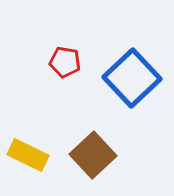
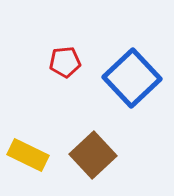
red pentagon: rotated 16 degrees counterclockwise
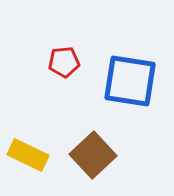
red pentagon: moved 1 px left
blue square: moved 2 px left, 3 px down; rotated 38 degrees counterclockwise
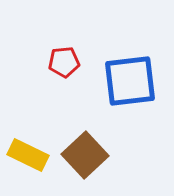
blue square: rotated 16 degrees counterclockwise
brown square: moved 8 px left
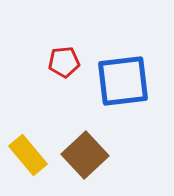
blue square: moved 7 px left
yellow rectangle: rotated 24 degrees clockwise
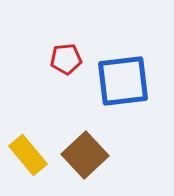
red pentagon: moved 2 px right, 3 px up
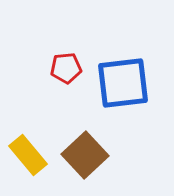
red pentagon: moved 9 px down
blue square: moved 2 px down
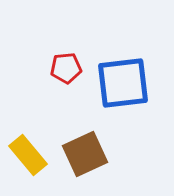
brown square: moved 1 px up; rotated 18 degrees clockwise
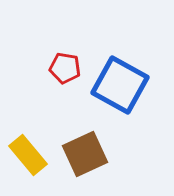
red pentagon: moved 1 px left; rotated 16 degrees clockwise
blue square: moved 3 px left, 2 px down; rotated 36 degrees clockwise
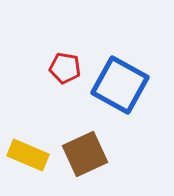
yellow rectangle: rotated 27 degrees counterclockwise
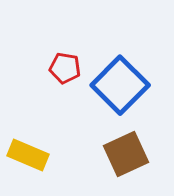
blue square: rotated 16 degrees clockwise
brown square: moved 41 px right
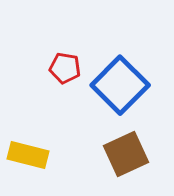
yellow rectangle: rotated 9 degrees counterclockwise
